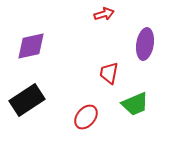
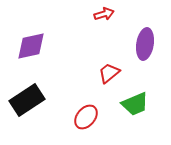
red trapezoid: rotated 40 degrees clockwise
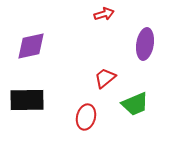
red trapezoid: moved 4 px left, 5 px down
black rectangle: rotated 32 degrees clockwise
red ellipse: rotated 25 degrees counterclockwise
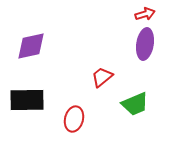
red arrow: moved 41 px right
red trapezoid: moved 3 px left, 1 px up
red ellipse: moved 12 px left, 2 px down
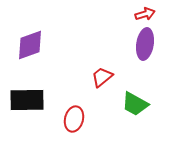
purple diamond: moved 1 px left, 1 px up; rotated 8 degrees counterclockwise
green trapezoid: rotated 52 degrees clockwise
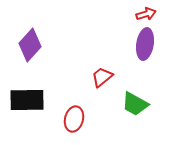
red arrow: moved 1 px right
purple diamond: rotated 28 degrees counterclockwise
